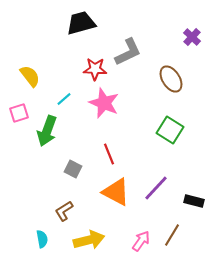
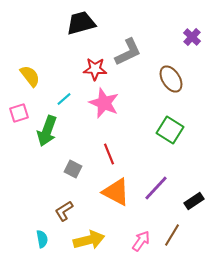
black rectangle: rotated 48 degrees counterclockwise
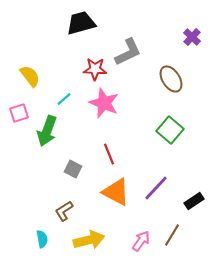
green square: rotated 8 degrees clockwise
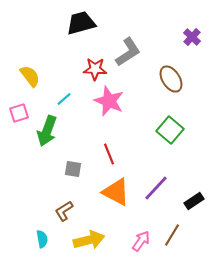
gray L-shape: rotated 8 degrees counterclockwise
pink star: moved 5 px right, 2 px up
gray square: rotated 18 degrees counterclockwise
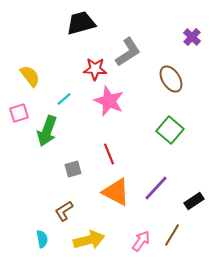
gray square: rotated 24 degrees counterclockwise
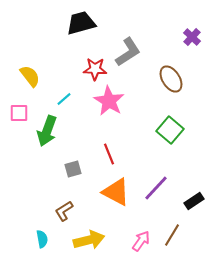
pink star: rotated 8 degrees clockwise
pink square: rotated 18 degrees clockwise
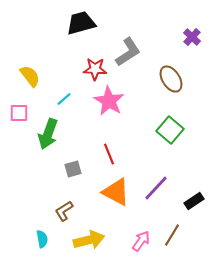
green arrow: moved 1 px right, 3 px down
